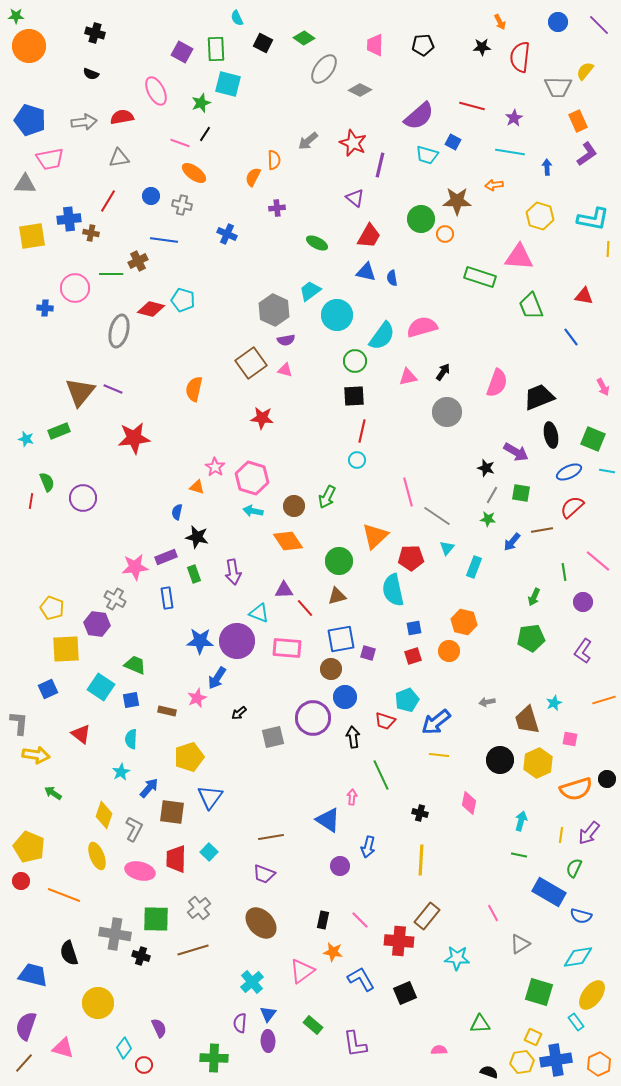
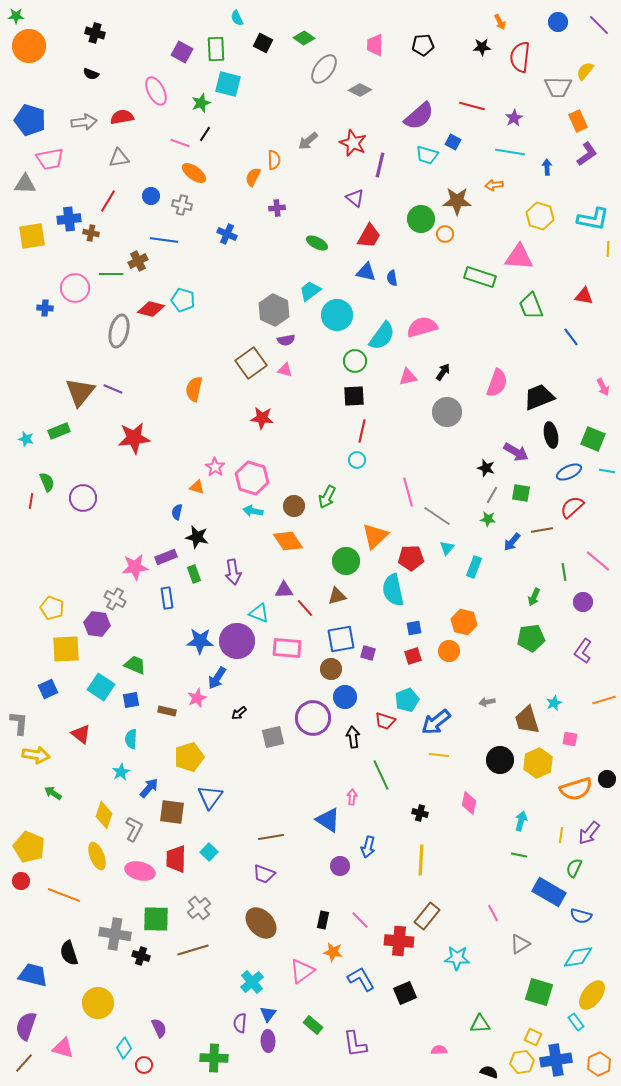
green circle at (339, 561): moved 7 px right
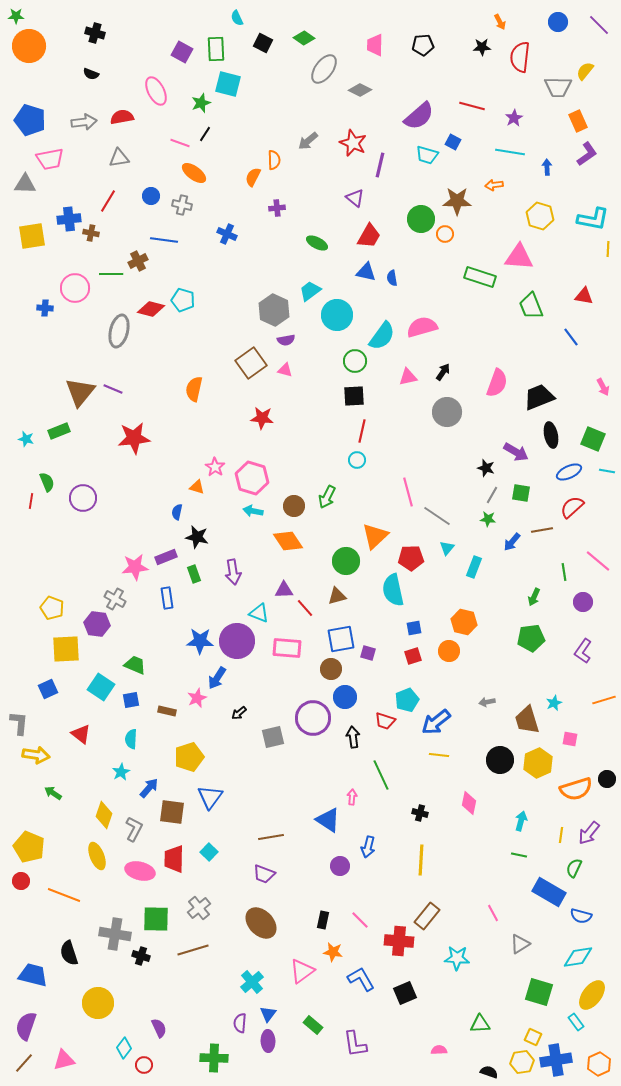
red trapezoid at (176, 859): moved 2 px left
pink triangle at (63, 1048): moved 1 px right, 12 px down; rotated 30 degrees counterclockwise
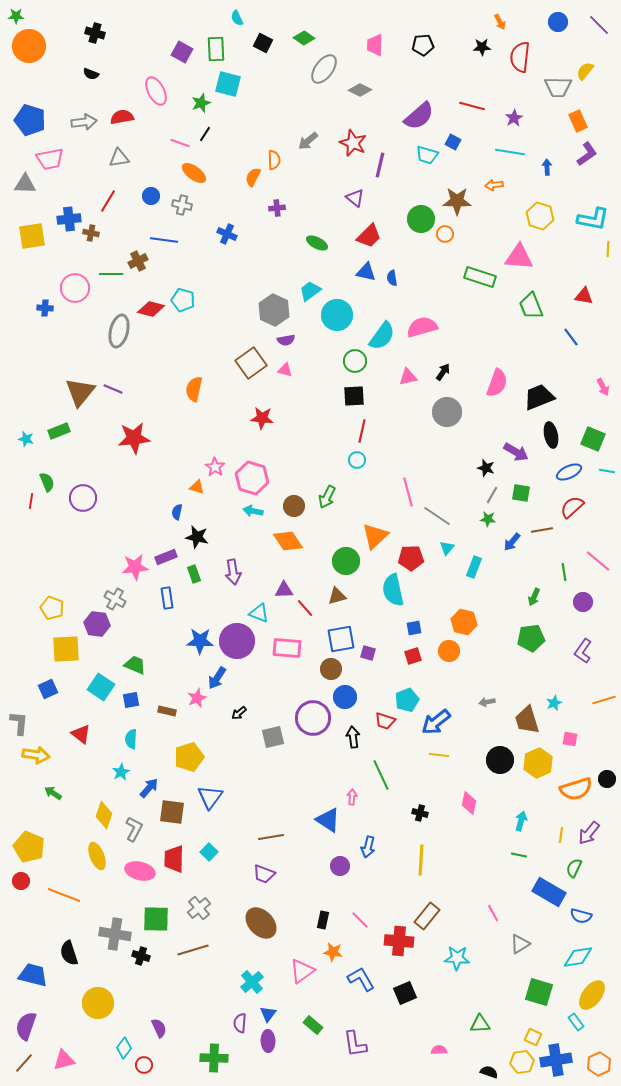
red trapezoid at (369, 236): rotated 16 degrees clockwise
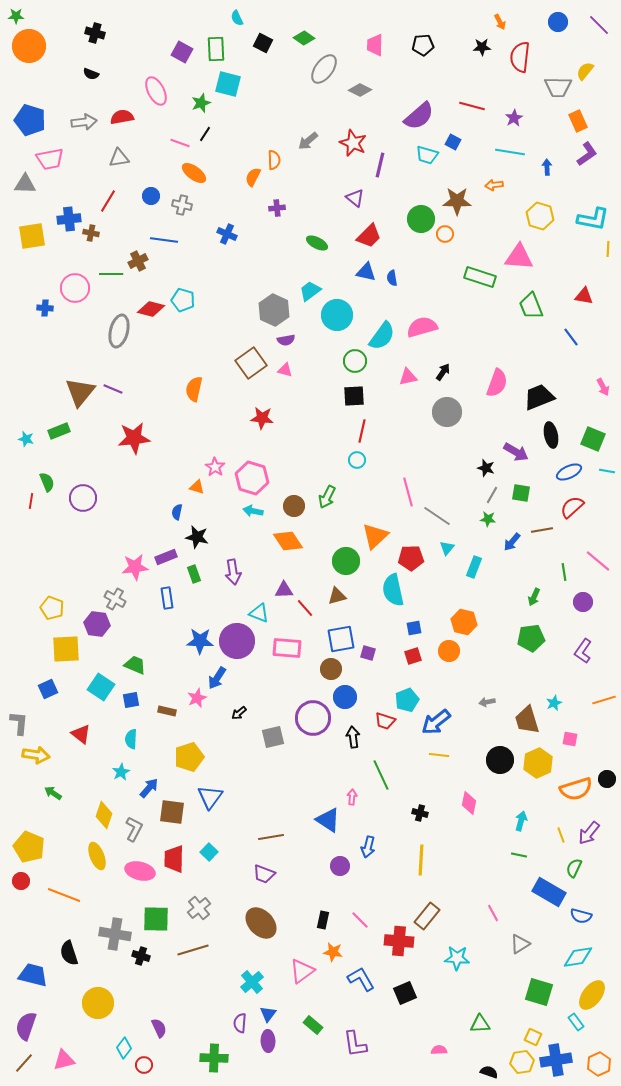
yellow line at (561, 835): rotated 28 degrees counterclockwise
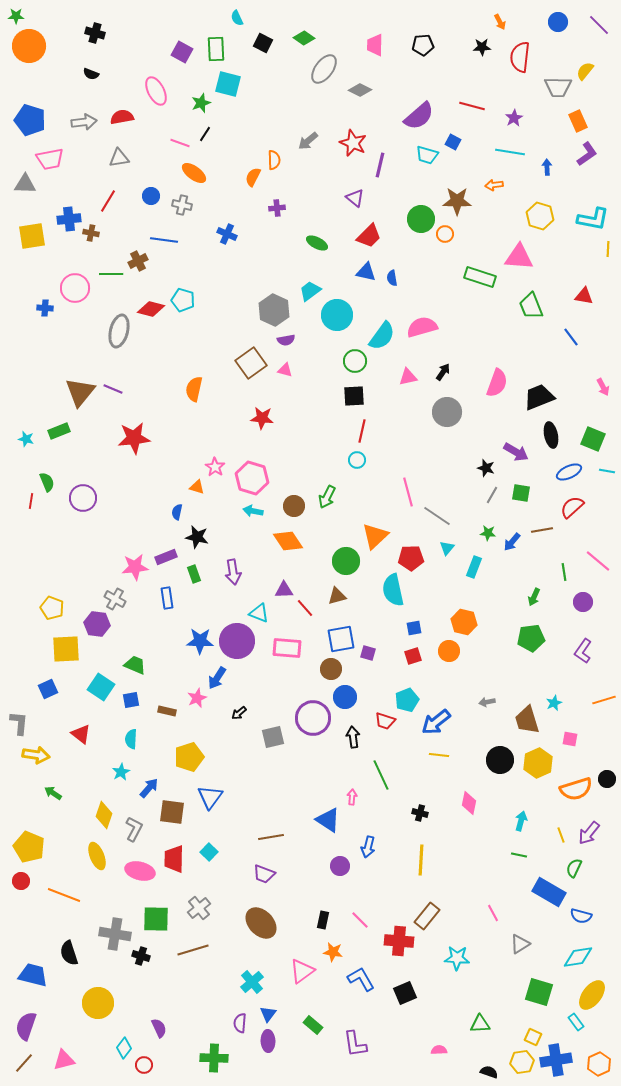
green star at (488, 519): moved 14 px down
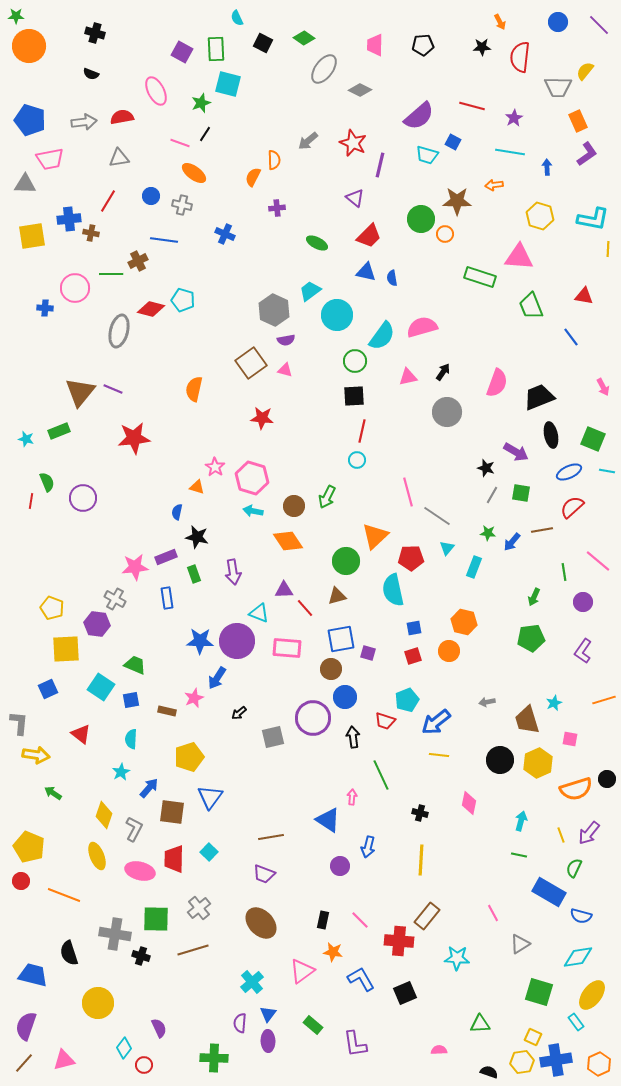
blue cross at (227, 234): moved 2 px left
pink star at (197, 698): moved 3 px left
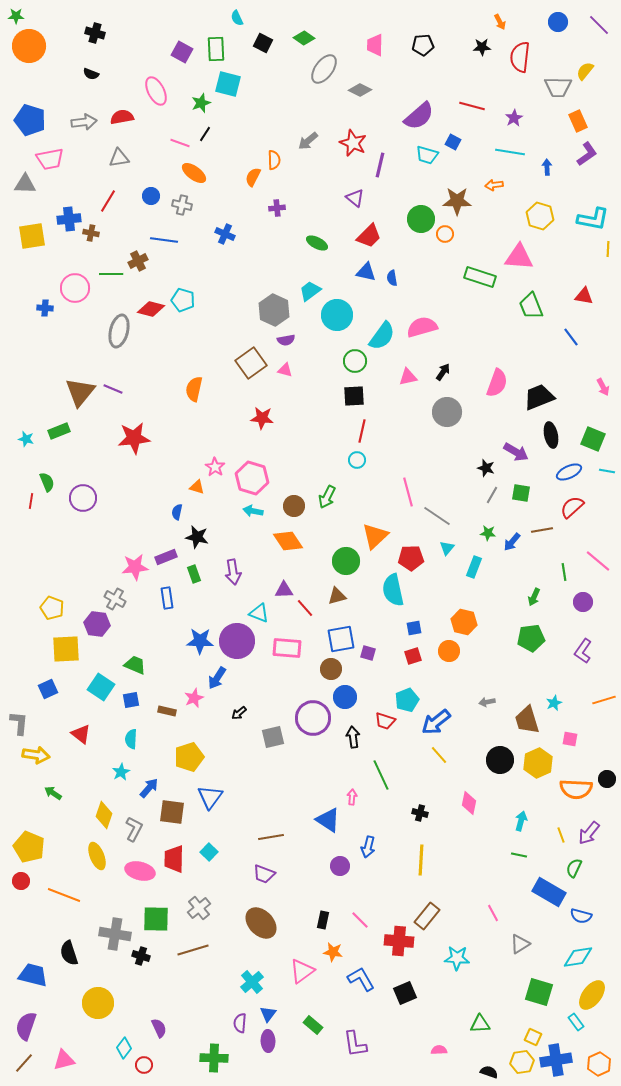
yellow line at (439, 755): rotated 42 degrees clockwise
orange semicircle at (576, 789): rotated 20 degrees clockwise
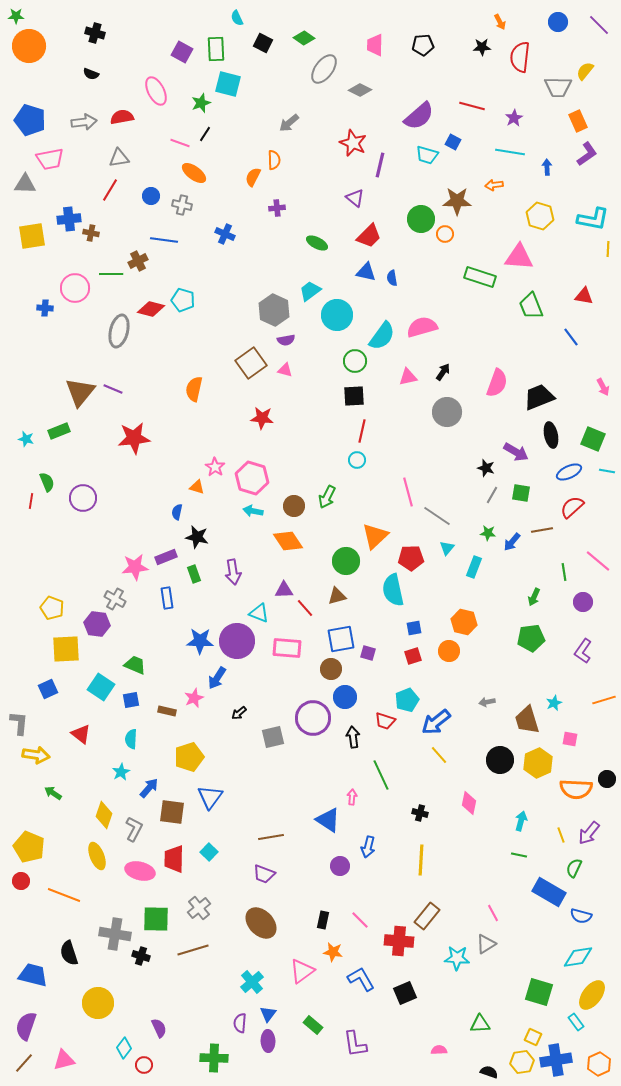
gray arrow at (308, 141): moved 19 px left, 18 px up
red line at (108, 201): moved 2 px right, 11 px up
gray triangle at (520, 944): moved 34 px left
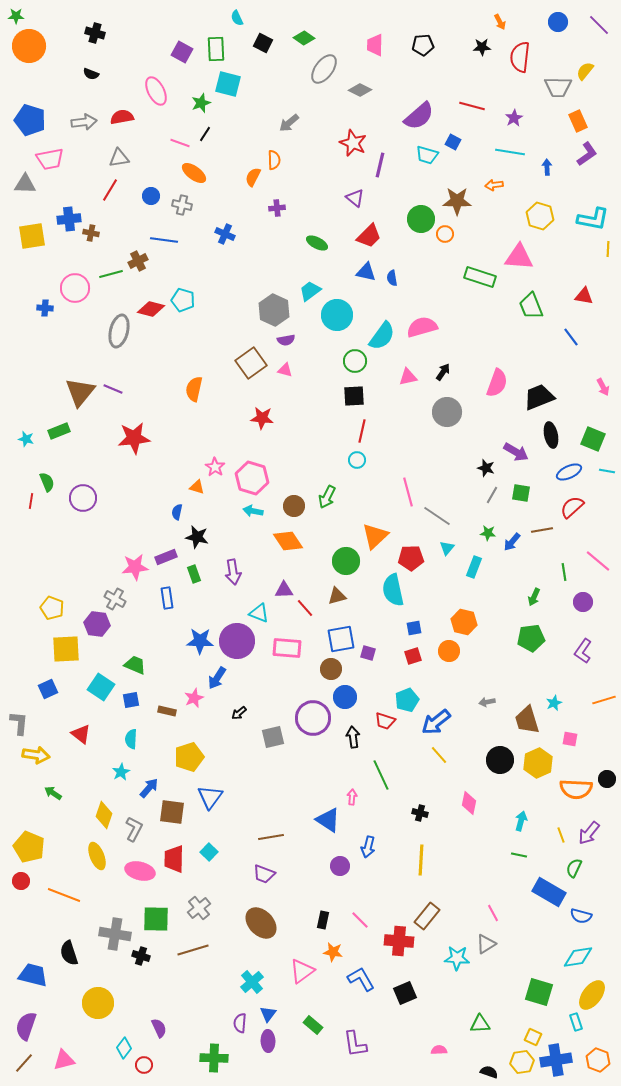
green line at (111, 274): rotated 15 degrees counterclockwise
cyan rectangle at (576, 1022): rotated 18 degrees clockwise
orange hexagon at (599, 1064): moved 1 px left, 4 px up; rotated 15 degrees counterclockwise
